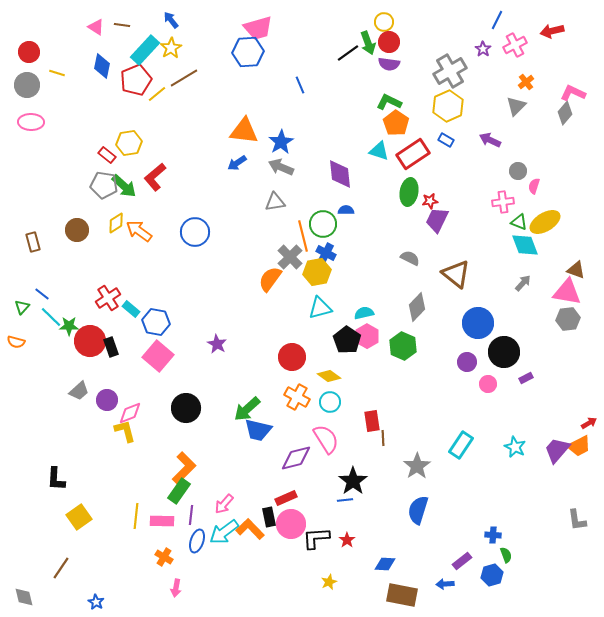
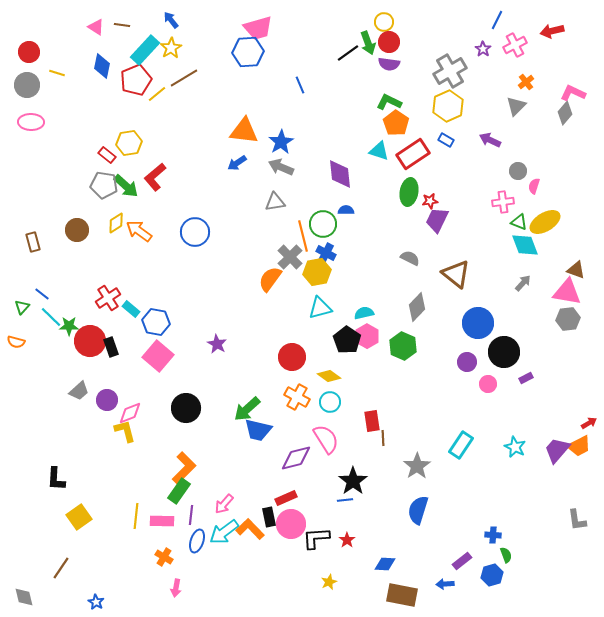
green arrow at (124, 186): moved 2 px right
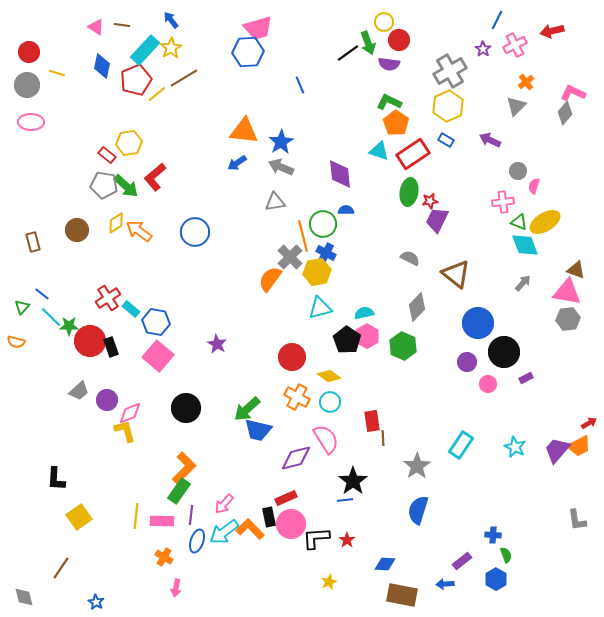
red circle at (389, 42): moved 10 px right, 2 px up
blue hexagon at (492, 575): moved 4 px right, 4 px down; rotated 15 degrees counterclockwise
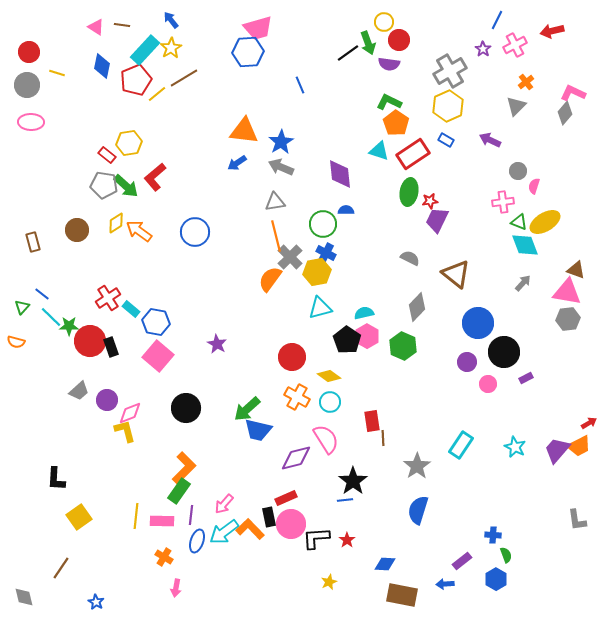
orange line at (303, 236): moved 27 px left
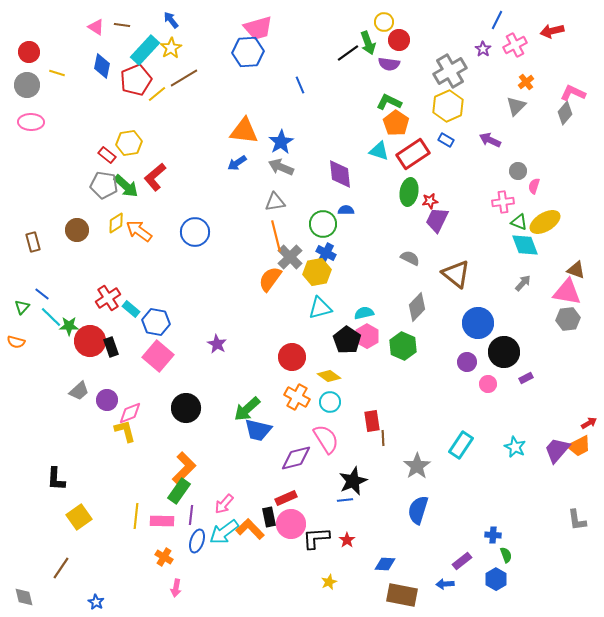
black star at (353, 481): rotated 12 degrees clockwise
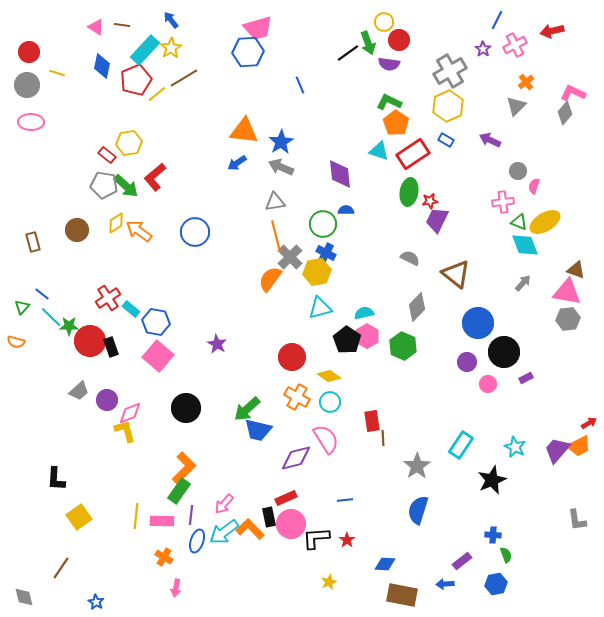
black star at (353, 481): moved 139 px right, 1 px up
blue hexagon at (496, 579): moved 5 px down; rotated 20 degrees clockwise
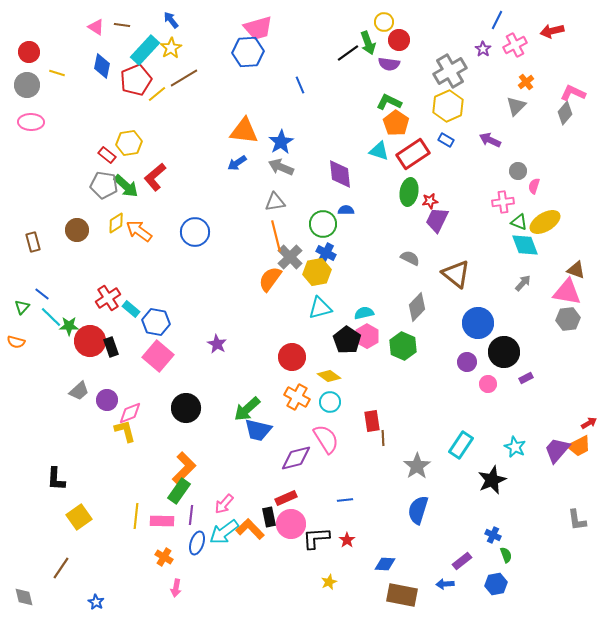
blue cross at (493, 535): rotated 21 degrees clockwise
blue ellipse at (197, 541): moved 2 px down
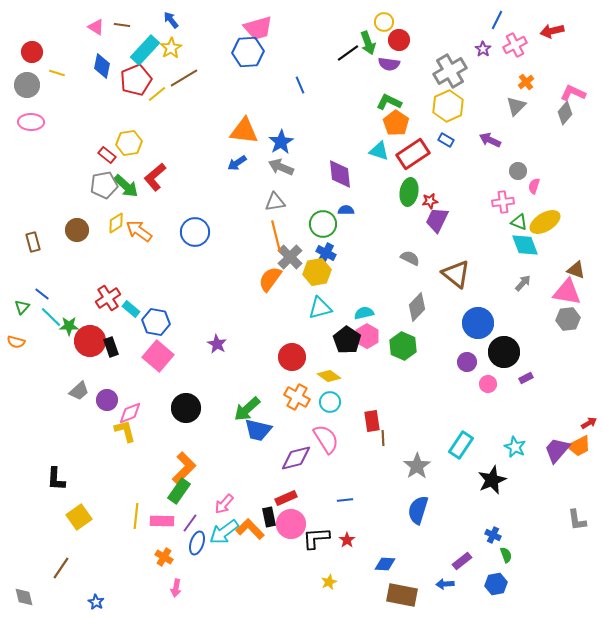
red circle at (29, 52): moved 3 px right
gray pentagon at (104, 185): rotated 20 degrees counterclockwise
purple line at (191, 515): moved 1 px left, 8 px down; rotated 30 degrees clockwise
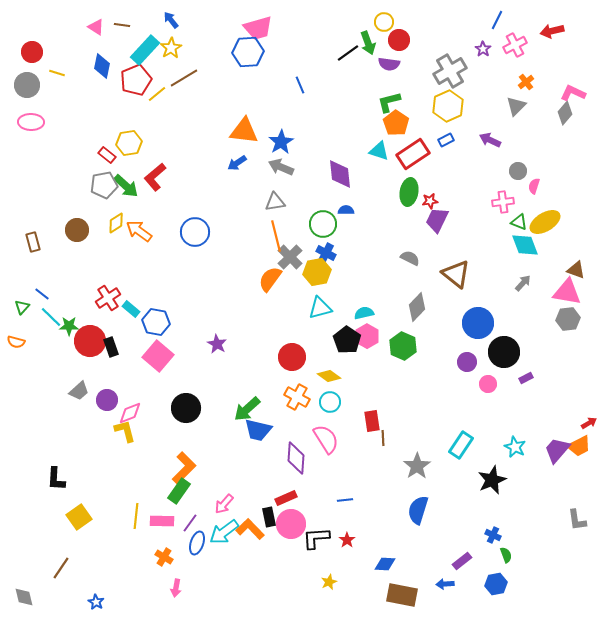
green L-shape at (389, 102): rotated 40 degrees counterclockwise
blue rectangle at (446, 140): rotated 56 degrees counterclockwise
purple diamond at (296, 458): rotated 72 degrees counterclockwise
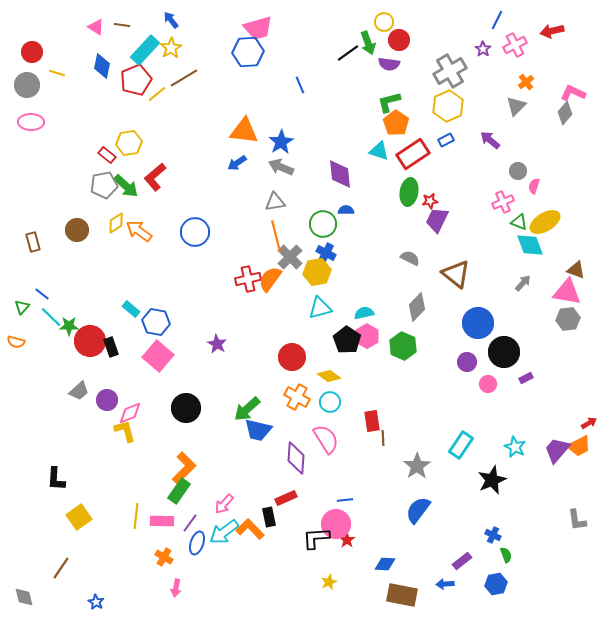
purple arrow at (490, 140): rotated 15 degrees clockwise
pink cross at (503, 202): rotated 15 degrees counterclockwise
cyan diamond at (525, 245): moved 5 px right
red cross at (108, 298): moved 140 px right, 19 px up; rotated 20 degrees clockwise
blue semicircle at (418, 510): rotated 20 degrees clockwise
pink circle at (291, 524): moved 45 px right
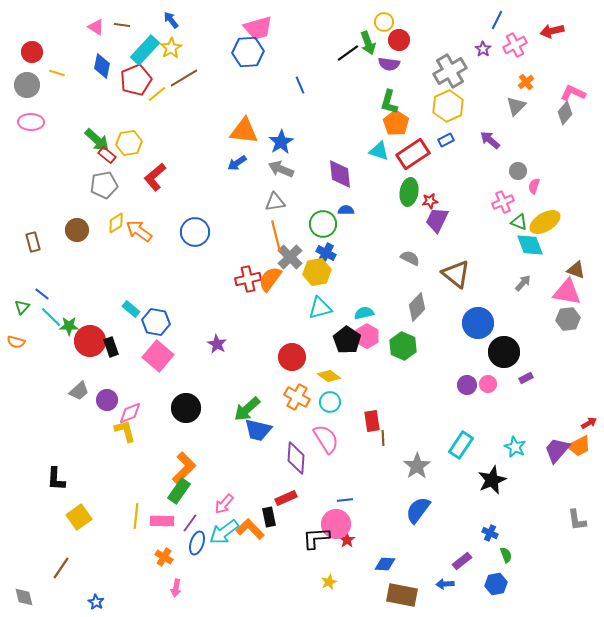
green L-shape at (389, 102): rotated 60 degrees counterclockwise
gray arrow at (281, 167): moved 2 px down
green arrow at (126, 186): moved 29 px left, 46 px up
purple circle at (467, 362): moved 23 px down
blue cross at (493, 535): moved 3 px left, 2 px up
